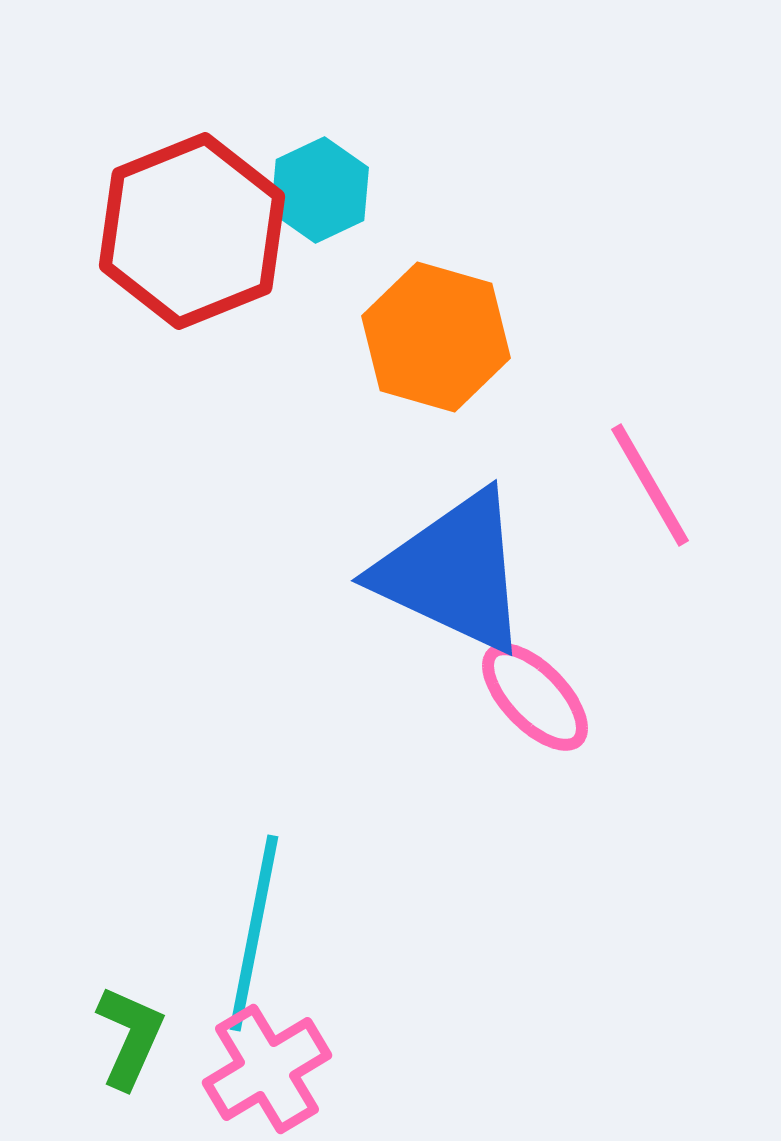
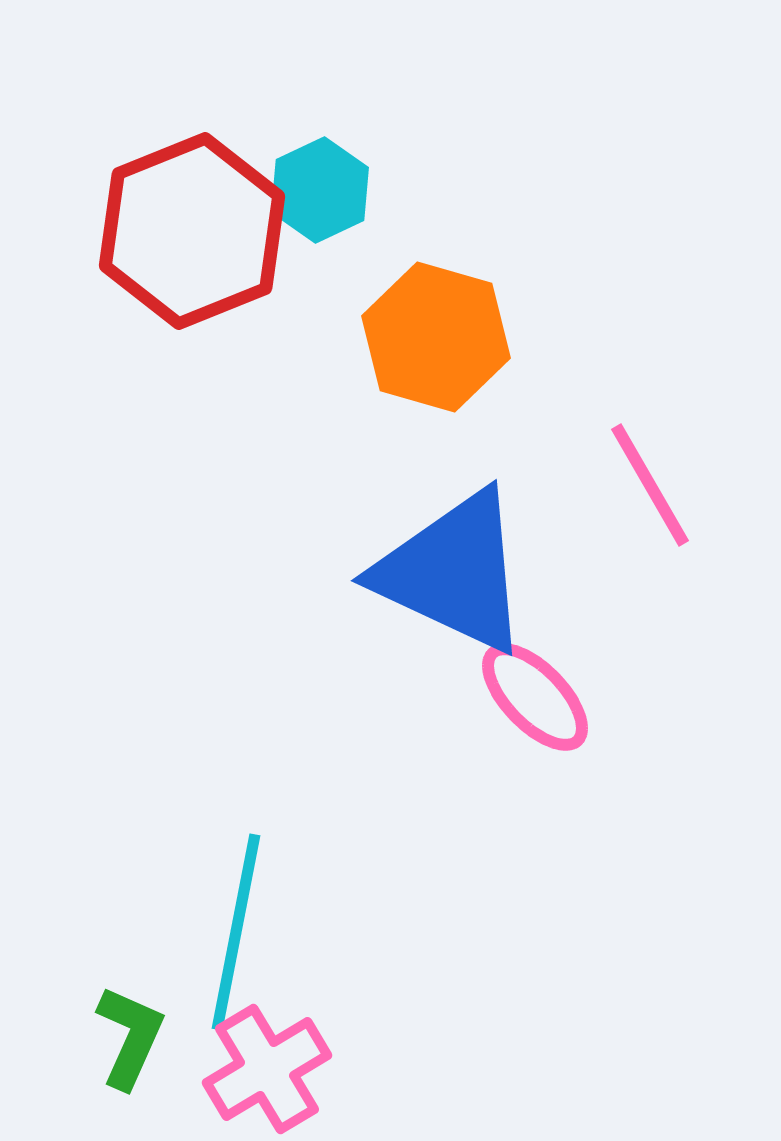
cyan line: moved 18 px left, 1 px up
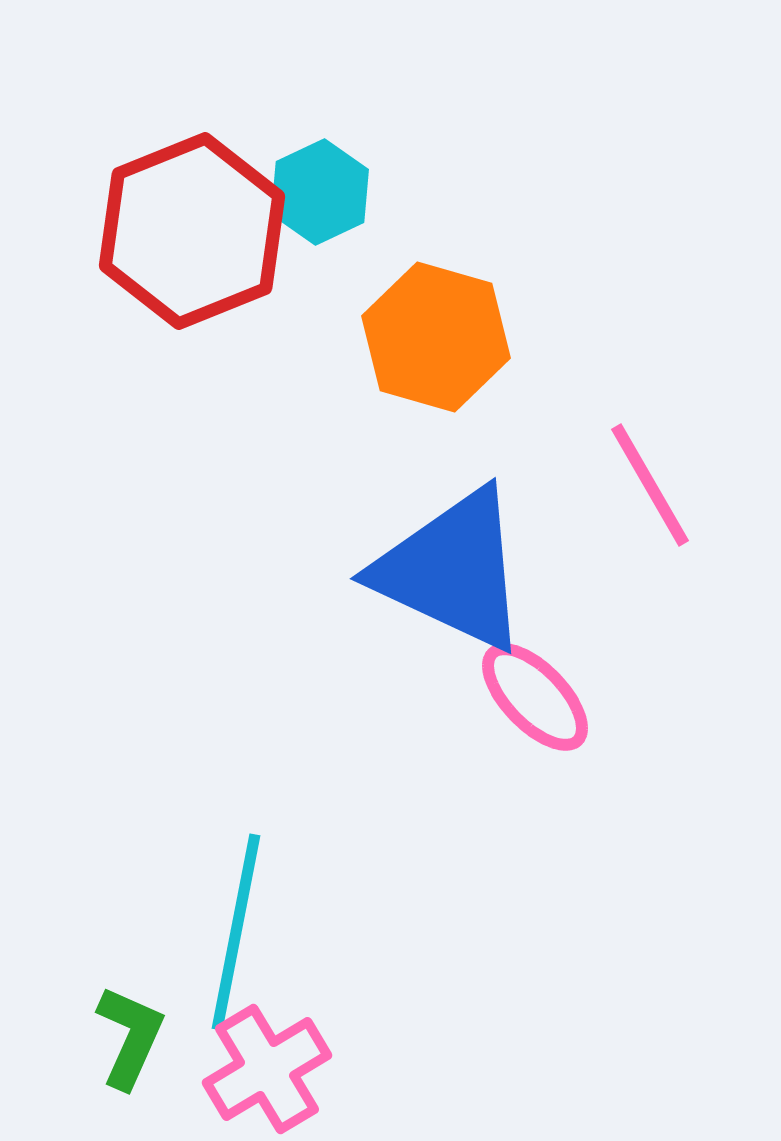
cyan hexagon: moved 2 px down
blue triangle: moved 1 px left, 2 px up
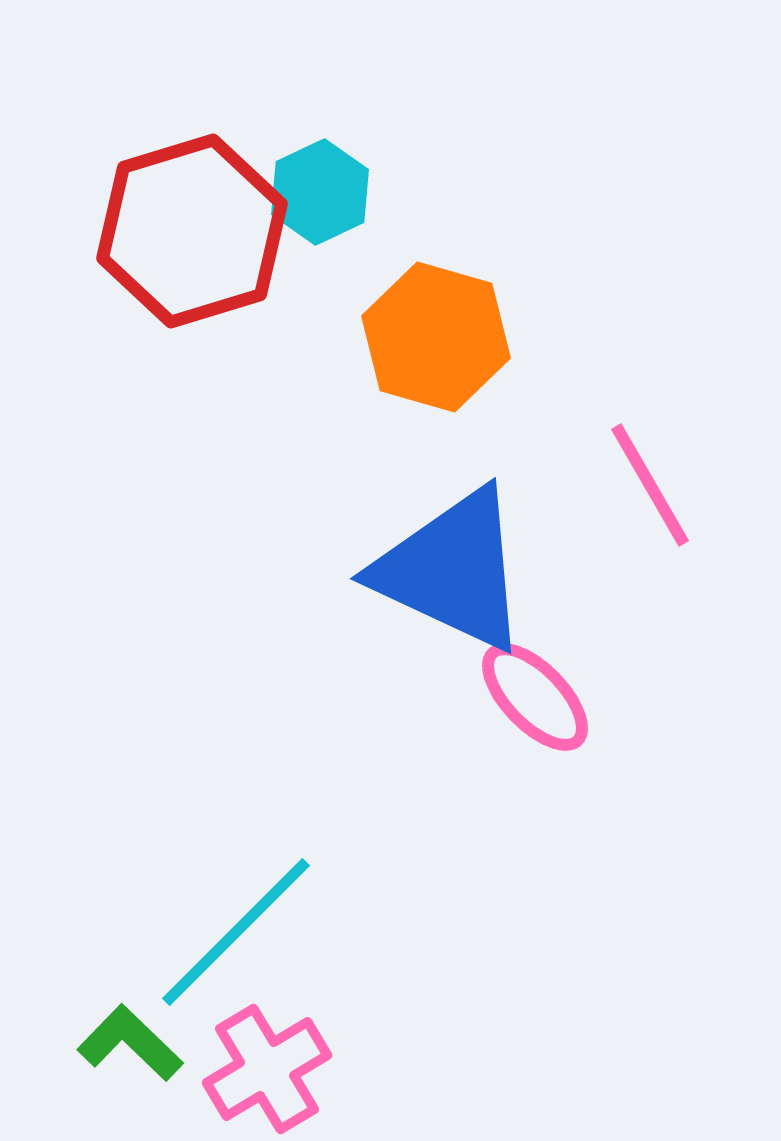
red hexagon: rotated 5 degrees clockwise
cyan line: rotated 34 degrees clockwise
green L-shape: moved 6 px down; rotated 70 degrees counterclockwise
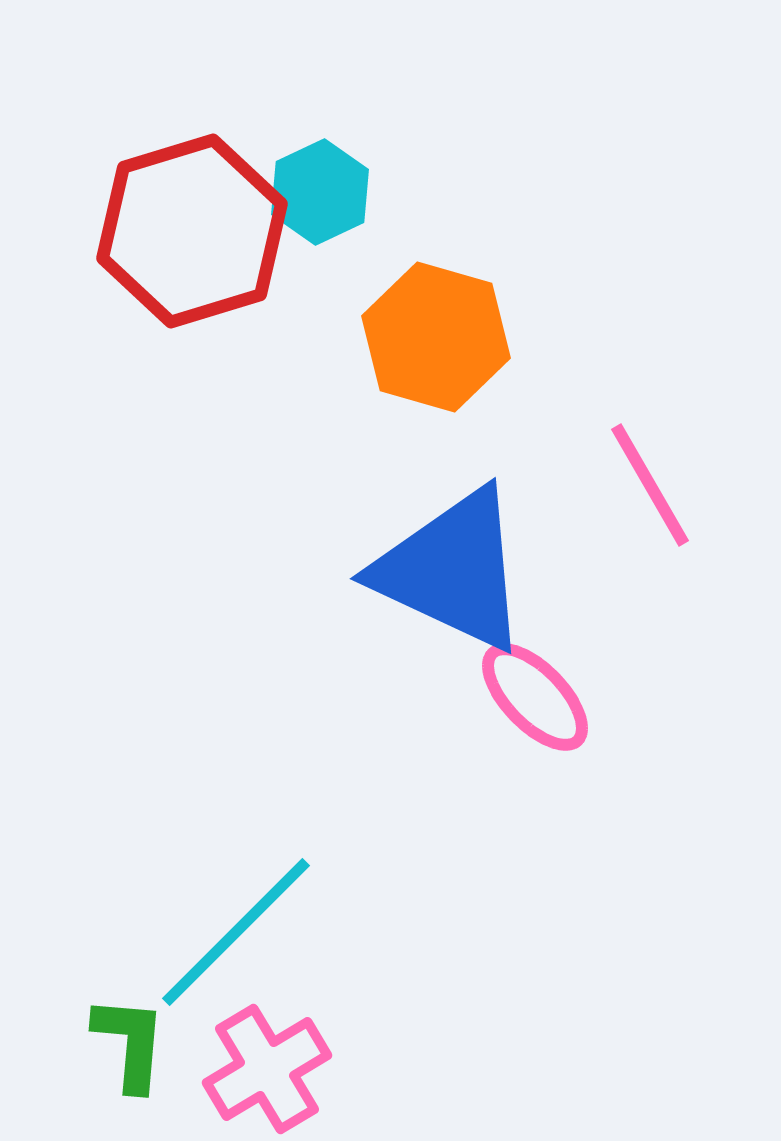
green L-shape: rotated 51 degrees clockwise
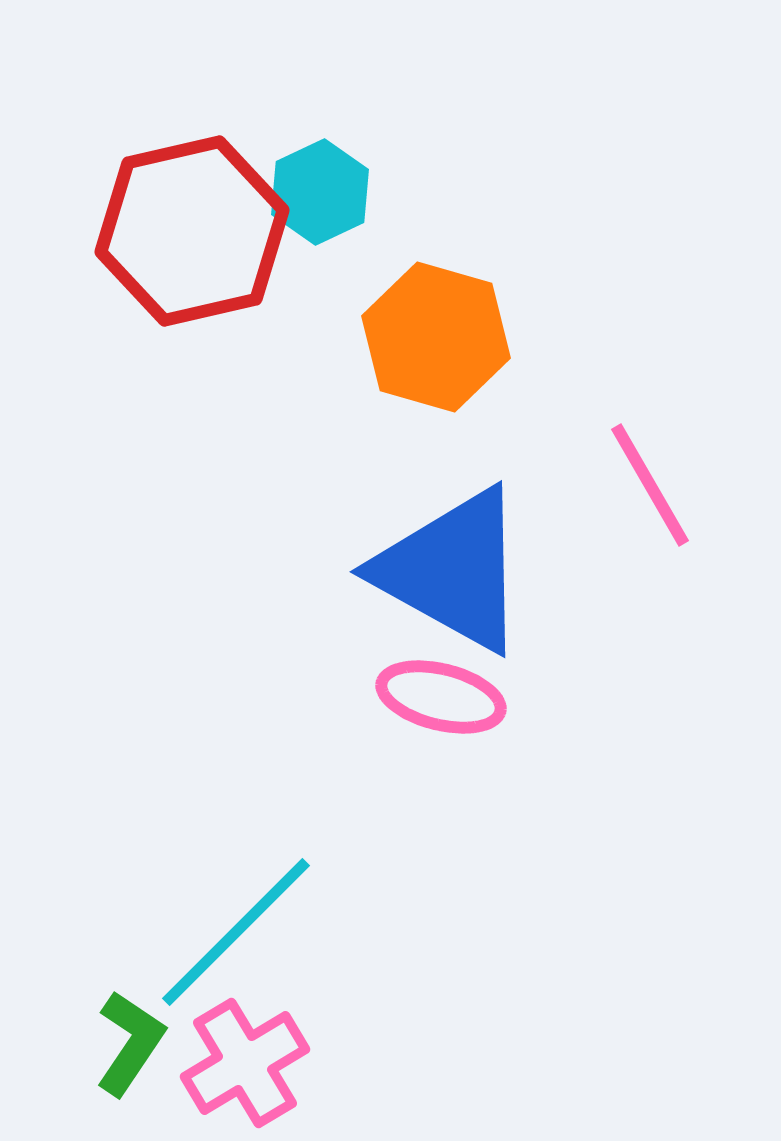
red hexagon: rotated 4 degrees clockwise
blue triangle: rotated 4 degrees clockwise
pink ellipse: moved 94 px left; rotated 32 degrees counterclockwise
green L-shape: rotated 29 degrees clockwise
pink cross: moved 22 px left, 6 px up
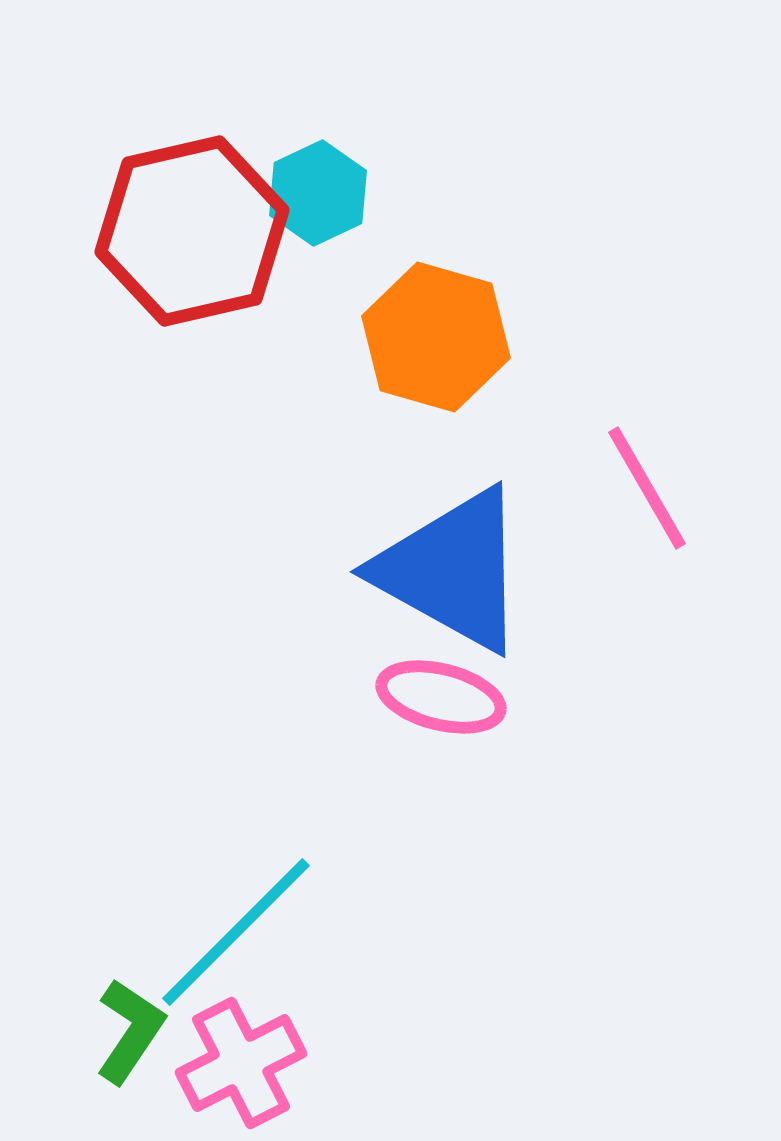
cyan hexagon: moved 2 px left, 1 px down
pink line: moved 3 px left, 3 px down
green L-shape: moved 12 px up
pink cross: moved 4 px left; rotated 4 degrees clockwise
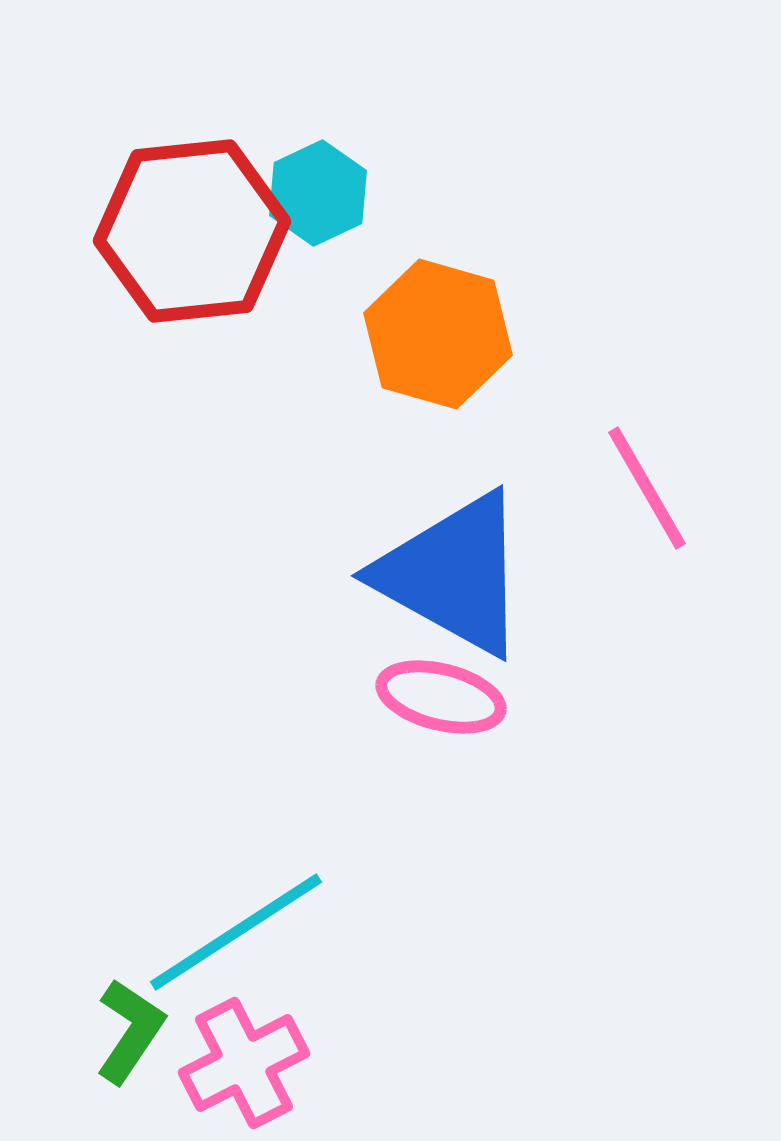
red hexagon: rotated 7 degrees clockwise
orange hexagon: moved 2 px right, 3 px up
blue triangle: moved 1 px right, 4 px down
cyan line: rotated 12 degrees clockwise
pink cross: moved 3 px right
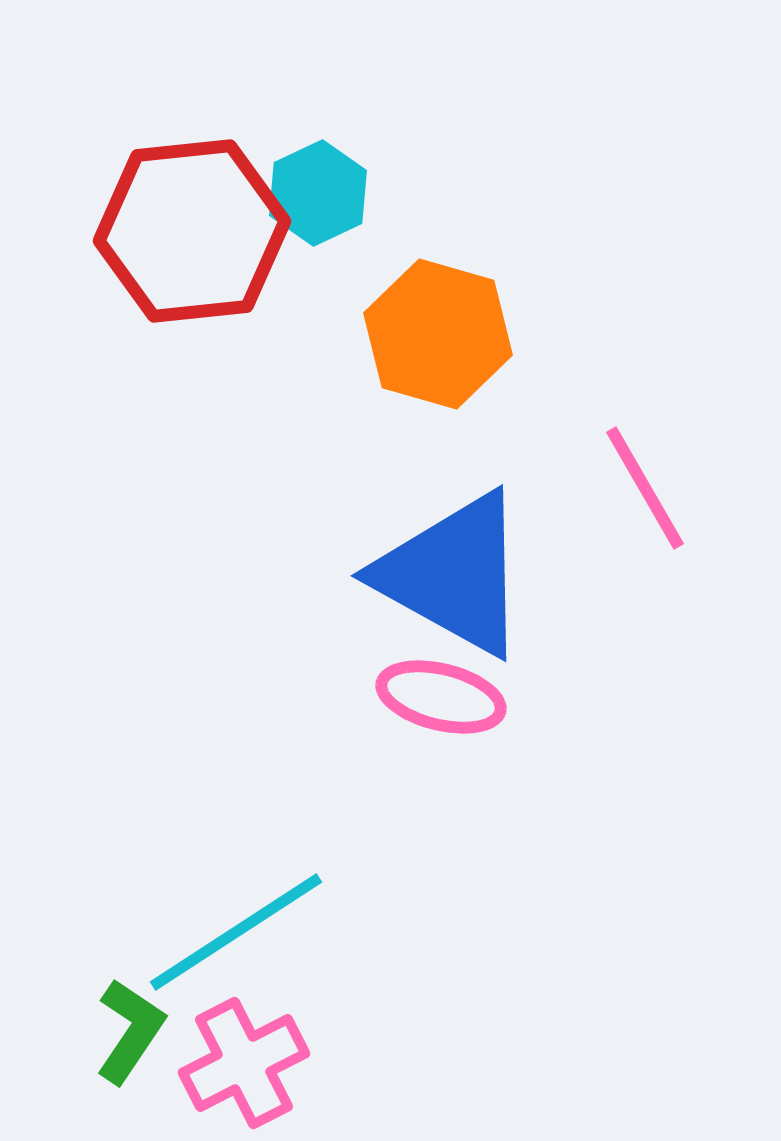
pink line: moved 2 px left
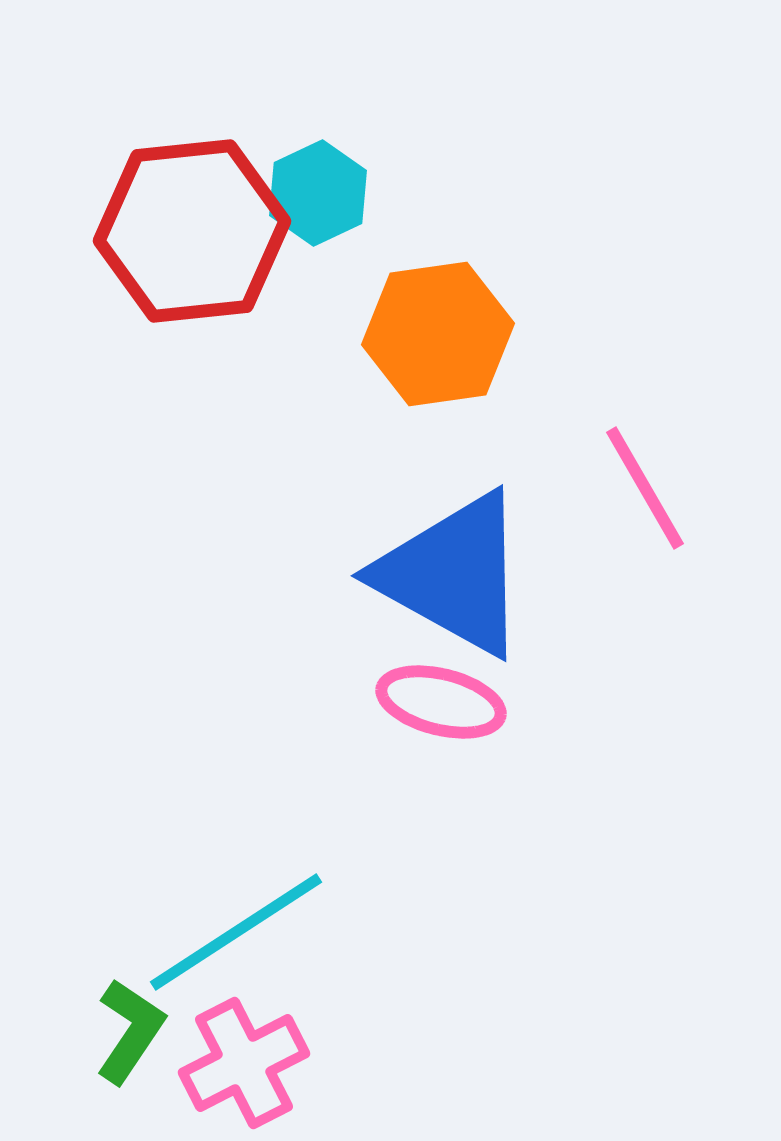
orange hexagon: rotated 24 degrees counterclockwise
pink ellipse: moved 5 px down
